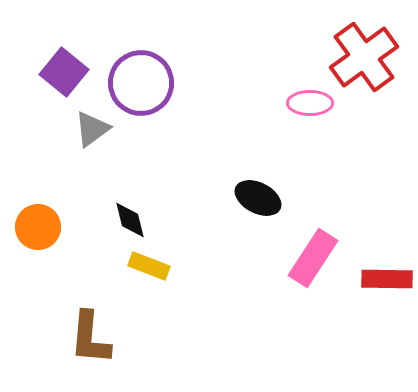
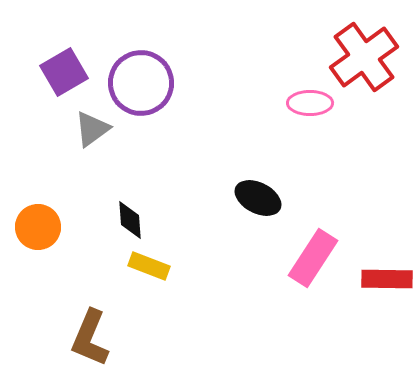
purple square: rotated 21 degrees clockwise
black diamond: rotated 9 degrees clockwise
brown L-shape: rotated 18 degrees clockwise
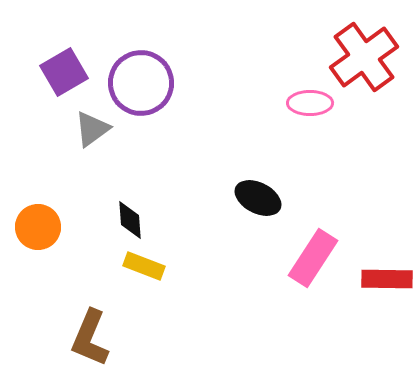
yellow rectangle: moved 5 px left
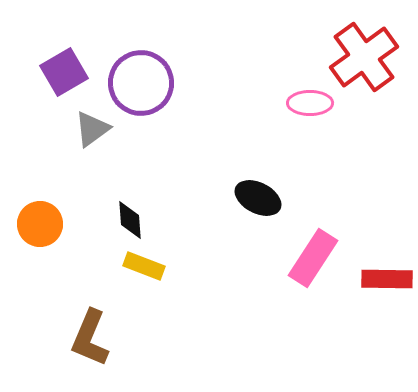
orange circle: moved 2 px right, 3 px up
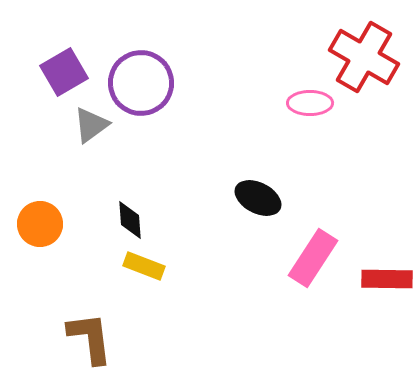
red cross: rotated 24 degrees counterclockwise
gray triangle: moved 1 px left, 4 px up
brown L-shape: rotated 150 degrees clockwise
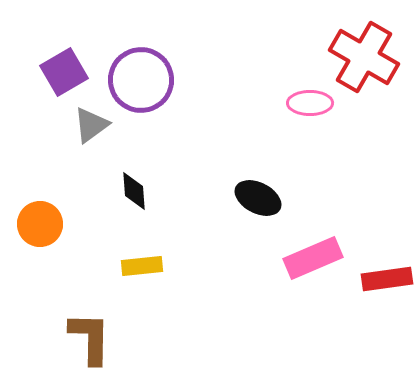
purple circle: moved 3 px up
black diamond: moved 4 px right, 29 px up
pink rectangle: rotated 34 degrees clockwise
yellow rectangle: moved 2 px left; rotated 27 degrees counterclockwise
red rectangle: rotated 9 degrees counterclockwise
brown L-shape: rotated 8 degrees clockwise
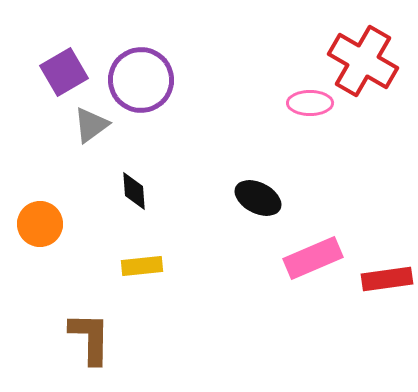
red cross: moved 1 px left, 4 px down
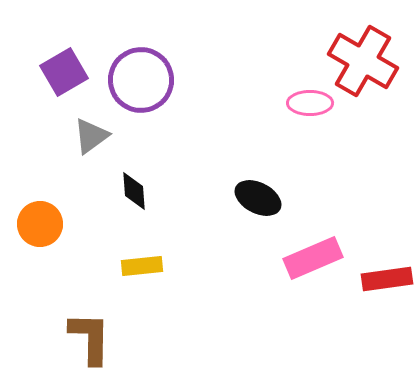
gray triangle: moved 11 px down
